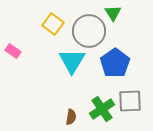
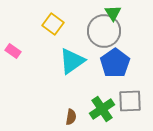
gray circle: moved 15 px right
cyan triangle: rotated 24 degrees clockwise
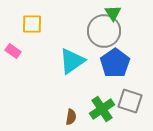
yellow square: moved 21 px left; rotated 35 degrees counterclockwise
gray square: rotated 20 degrees clockwise
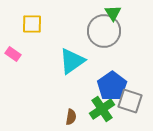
pink rectangle: moved 3 px down
blue pentagon: moved 3 px left, 23 px down
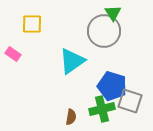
blue pentagon: rotated 20 degrees counterclockwise
green cross: rotated 20 degrees clockwise
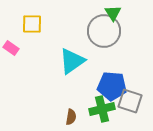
pink rectangle: moved 2 px left, 6 px up
blue pentagon: rotated 12 degrees counterclockwise
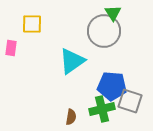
pink rectangle: rotated 63 degrees clockwise
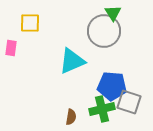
yellow square: moved 2 px left, 1 px up
cyan triangle: rotated 12 degrees clockwise
gray square: moved 1 px left, 1 px down
